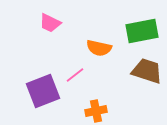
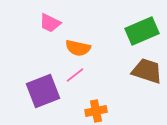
green rectangle: rotated 12 degrees counterclockwise
orange semicircle: moved 21 px left
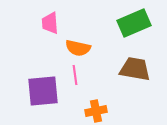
pink trapezoid: rotated 60 degrees clockwise
green rectangle: moved 8 px left, 8 px up
brown trapezoid: moved 12 px left, 2 px up; rotated 8 degrees counterclockwise
pink line: rotated 60 degrees counterclockwise
purple square: rotated 16 degrees clockwise
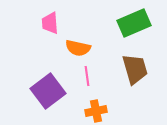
brown trapezoid: rotated 64 degrees clockwise
pink line: moved 12 px right, 1 px down
purple square: moved 5 px right; rotated 32 degrees counterclockwise
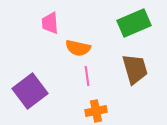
purple square: moved 18 px left
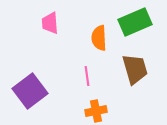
green rectangle: moved 1 px right, 1 px up
orange semicircle: moved 21 px right, 10 px up; rotated 75 degrees clockwise
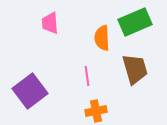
orange semicircle: moved 3 px right
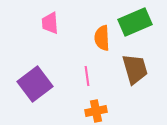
purple square: moved 5 px right, 7 px up
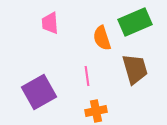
orange semicircle: rotated 15 degrees counterclockwise
purple square: moved 4 px right, 8 px down; rotated 8 degrees clockwise
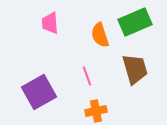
orange semicircle: moved 2 px left, 3 px up
pink line: rotated 12 degrees counterclockwise
